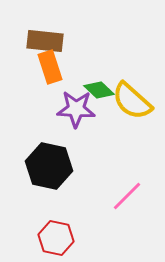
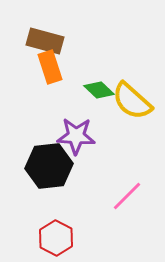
brown rectangle: rotated 9 degrees clockwise
purple star: moved 27 px down
black hexagon: rotated 18 degrees counterclockwise
red hexagon: rotated 16 degrees clockwise
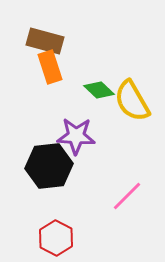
yellow semicircle: rotated 18 degrees clockwise
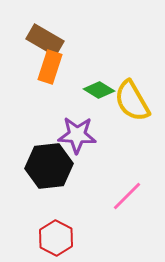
brown rectangle: moved 1 px up; rotated 15 degrees clockwise
orange rectangle: rotated 36 degrees clockwise
green diamond: rotated 12 degrees counterclockwise
purple star: moved 1 px right, 1 px up
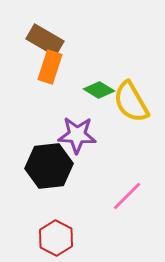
yellow semicircle: moved 1 px left, 1 px down
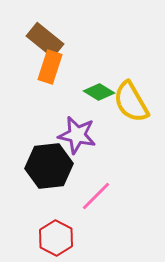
brown rectangle: rotated 9 degrees clockwise
green diamond: moved 2 px down
purple star: rotated 9 degrees clockwise
pink line: moved 31 px left
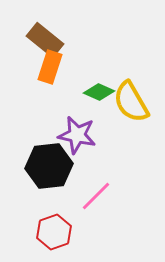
green diamond: rotated 8 degrees counterclockwise
red hexagon: moved 2 px left, 6 px up; rotated 12 degrees clockwise
